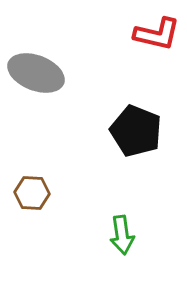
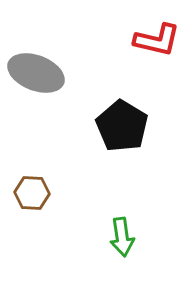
red L-shape: moved 6 px down
black pentagon: moved 14 px left, 5 px up; rotated 9 degrees clockwise
green arrow: moved 2 px down
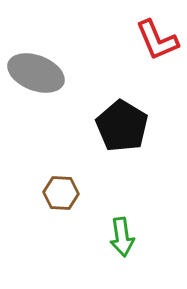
red L-shape: rotated 54 degrees clockwise
brown hexagon: moved 29 px right
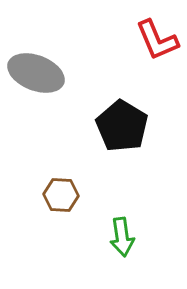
brown hexagon: moved 2 px down
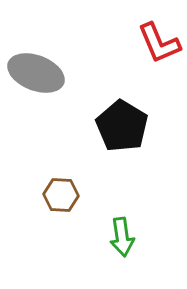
red L-shape: moved 2 px right, 3 px down
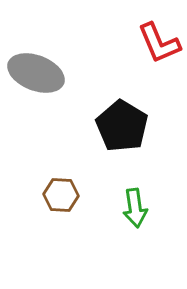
green arrow: moved 13 px right, 29 px up
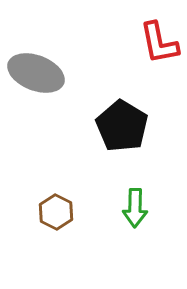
red L-shape: rotated 12 degrees clockwise
brown hexagon: moved 5 px left, 17 px down; rotated 24 degrees clockwise
green arrow: rotated 9 degrees clockwise
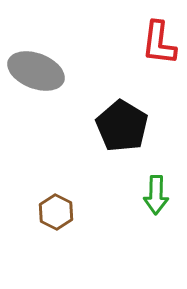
red L-shape: rotated 18 degrees clockwise
gray ellipse: moved 2 px up
green arrow: moved 21 px right, 13 px up
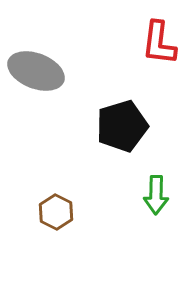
black pentagon: rotated 24 degrees clockwise
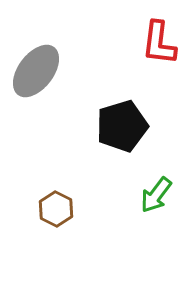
gray ellipse: rotated 74 degrees counterclockwise
green arrow: rotated 36 degrees clockwise
brown hexagon: moved 3 px up
